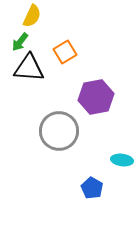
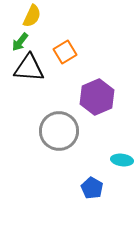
purple hexagon: moved 1 px right; rotated 12 degrees counterclockwise
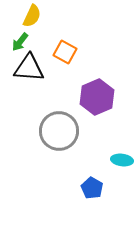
orange square: rotated 30 degrees counterclockwise
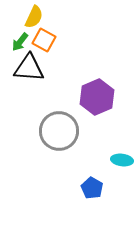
yellow semicircle: moved 2 px right, 1 px down
orange square: moved 21 px left, 12 px up
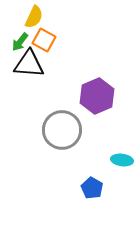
black triangle: moved 4 px up
purple hexagon: moved 1 px up
gray circle: moved 3 px right, 1 px up
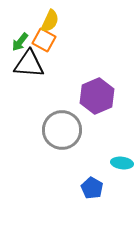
yellow semicircle: moved 16 px right, 4 px down
cyan ellipse: moved 3 px down
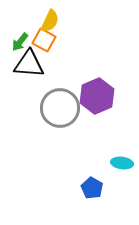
gray circle: moved 2 px left, 22 px up
